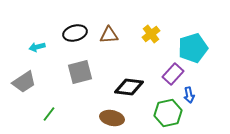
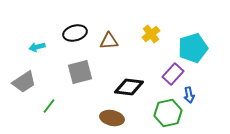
brown triangle: moved 6 px down
green line: moved 8 px up
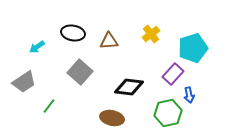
black ellipse: moved 2 px left; rotated 25 degrees clockwise
cyan arrow: rotated 21 degrees counterclockwise
gray square: rotated 35 degrees counterclockwise
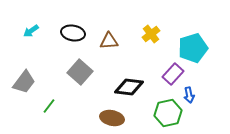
cyan arrow: moved 6 px left, 16 px up
gray trapezoid: rotated 20 degrees counterclockwise
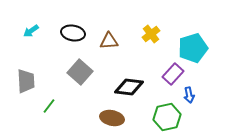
gray trapezoid: moved 2 px right, 1 px up; rotated 40 degrees counterclockwise
green hexagon: moved 1 px left, 4 px down
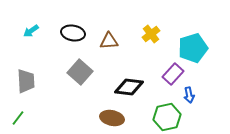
green line: moved 31 px left, 12 px down
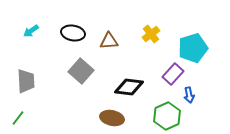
gray square: moved 1 px right, 1 px up
green hexagon: moved 1 px up; rotated 12 degrees counterclockwise
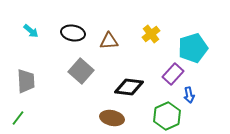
cyan arrow: rotated 105 degrees counterclockwise
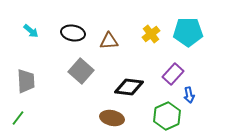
cyan pentagon: moved 5 px left, 16 px up; rotated 16 degrees clockwise
